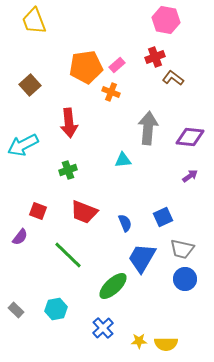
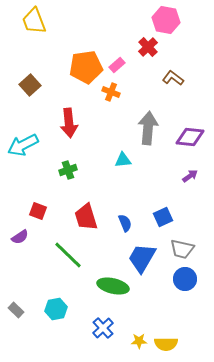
red cross: moved 7 px left, 10 px up; rotated 24 degrees counterclockwise
red trapezoid: moved 2 px right, 5 px down; rotated 52 degrees clockwise
purple semicircle: rotated 18 degrees clockwise
green ellipse: rotated 56 degrees clockwise
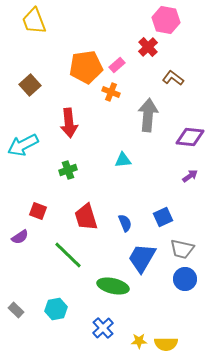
gray arrow: moved 13 px up
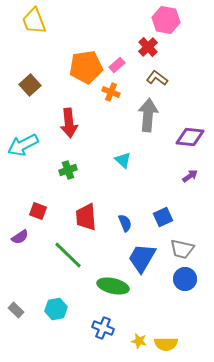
brown L-shape: moved 16 px left
cyan triangle: rotated 48 degrees clockwise
red trapezoid: rotated 12 degrees clockwise
blue cross: rotated 25 degrees counterclockwise
yellow star: rotated 14 degrees clockwise
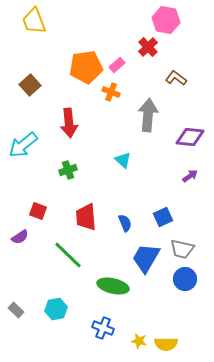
brown L-shape: moved 19 px right
cyan arrow: rotated 12 degrees counterclockwise
blue trapezoid: moved 4 px right
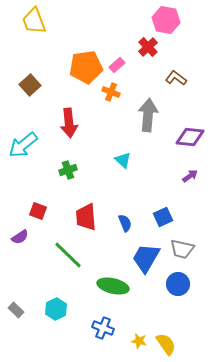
blue circle: moved 7 px left, 5 px down
cyan hexagon: rotated 15 degrees counterclockwise
yellow semicircle: rotated 125 degrees counterclockwise
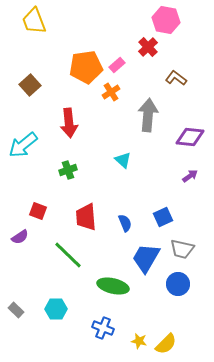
orange cross: rotated 36 degrees clockwise
cyan hexagon: rotated 25 degrees clockwise
yellow semicircle: rotated 80 degrees clockwise
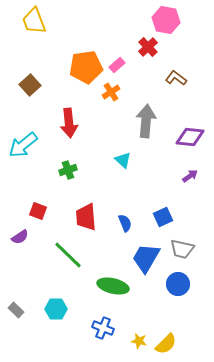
gray arrow: moved 2 px left, 6 px down
